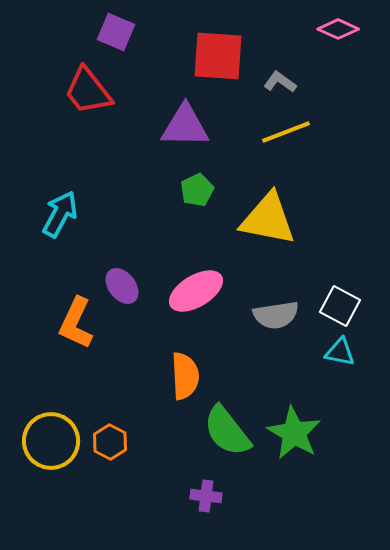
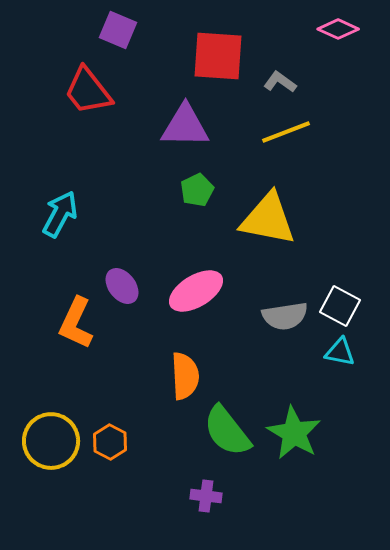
purple square: moved 2 px right, 2 px up
gray semicircle: moved 9 px right, 1 px down
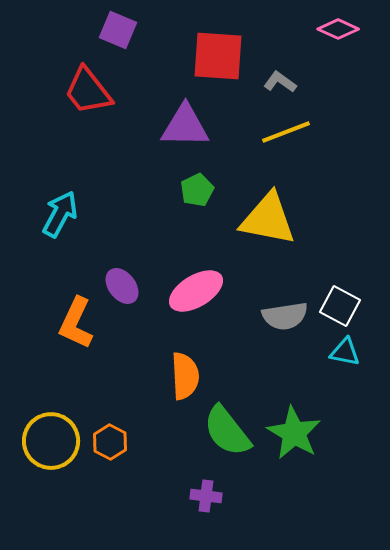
cyan triangle: moved 5 px right
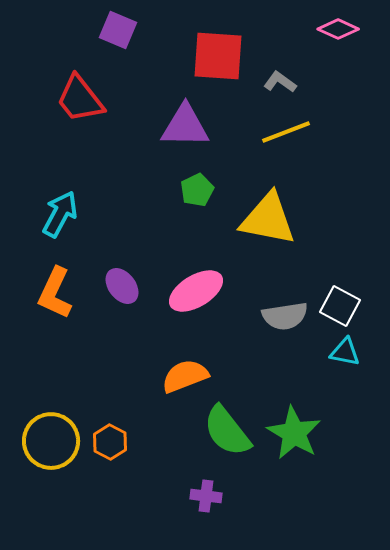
red trapezoid: moved 8 px left, 8 px down
orange L-shape: moved 21 px left, 30 px up
orange semicircle: rotated 108 degrees counterclockwise
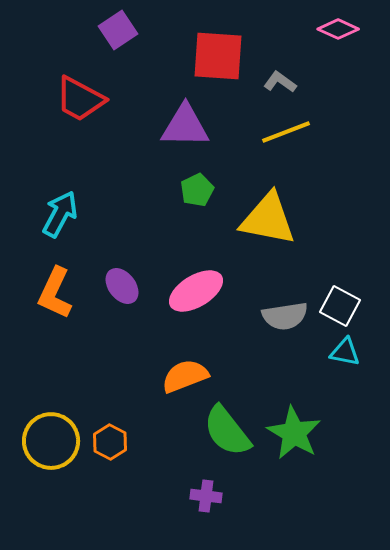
purple square: rotated 33 degrees clockwise
red trapezoid: rotated 24 degrees counterclockwise
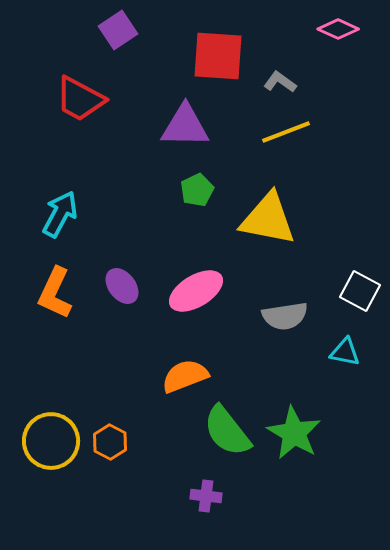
white square: moved 20 px right, 15 px up
